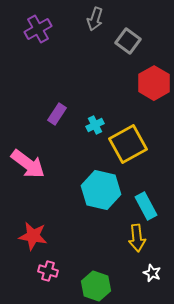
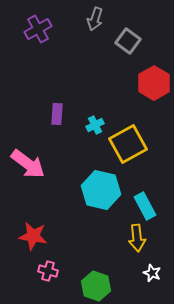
purple rectangle: rotated 30 degrees counterclockwise
cyan rectangle: moved 1 px left
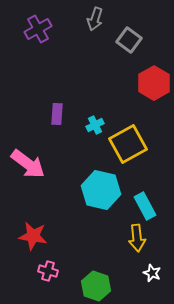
gray square: moved 1 px right, 1 px up
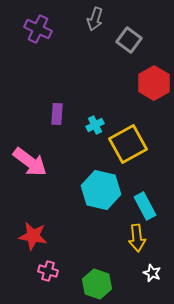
purple cross: rotated 36 degrees counterclockwise
pink arrow: moved 2 px right, 2 px up
green hexagon: moved 1 px right, 2 px up
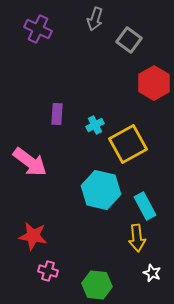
green hexagon: moved 1 px down; rotated 12 degrees counterclockwise
